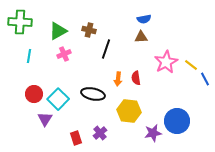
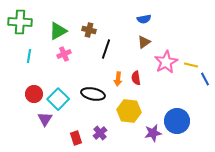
brown triangle: moved 3 px right, 5 px down; rotated 32 degrees counterclockwise
yellow line: rotated 24 degrees counterclockwise
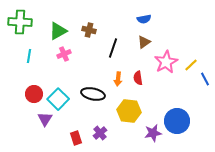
black line: moved 7 px right, 1 px up
yellow line: rotated 56 degrees counterclockwise
red semicircle: moved 2 px right
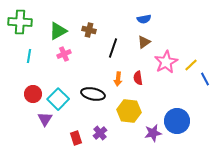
red circle: moved 1 px left
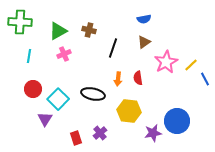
red circle: moved 5 px up
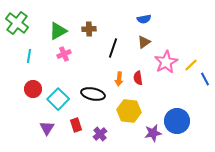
green cross: moved 3 px left, 1 px down; rotated 35 degrees clockwise
brown cross: moved 1 px up; rotated 16 degrees counterclockwise
orange arrow: moved 1 px right
purple triangle: moved 2 px right, 9 px down
purple cross: moved 1 px down
red rectangle: moved 13 px up
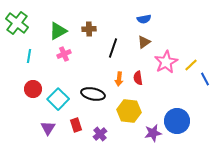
purple triangle: moved 1 px right
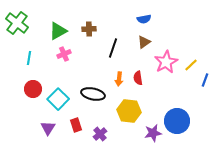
cyan line: moved 2 px down
blue line: moved 1 px down; rotated 48 degrees clockwise
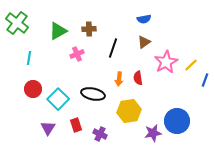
pink cross: moved 13 px right
yellow hexagon: rotated 15 degrees counterclockwise
purple cross: rotated 24 degrees counterclockwise
